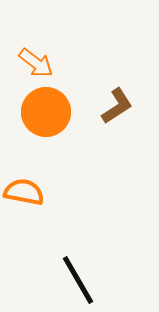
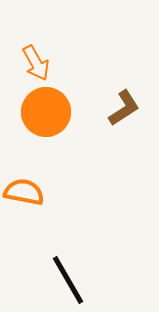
orange arrow: rotated 24 degrees clockwise
brown L-shape: moved 7 px right, 2 px down
black line: moved 10 px left
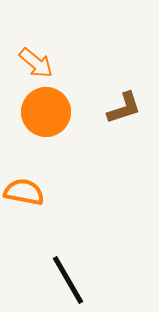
orange arrow: rotated 21 degrees counterclockwise
brown L-shape: rotated 15 degrees clockwise
